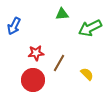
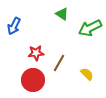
green triangle: rotated 40 degrees clockwise
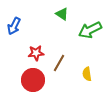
green arrow: moved 2 px down
yellow semicircle: rotated 144 degrees counterclockwise
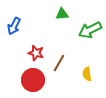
green triangle: rotated 40 degrees counterclockwise
red star: rotated 21 degrees clockwise
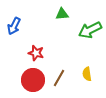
brown line: moved 15 px down
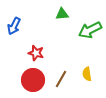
brown line: moved 2 px right, 1 px down
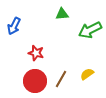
yellow semicircle: rotated 64 degrees clockwise
red circle: moved 2 px right, 1 px down
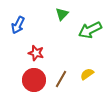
green triangle: rotated 40 degrees counterclockwise
blue arrow: moved 4 px right, 1 px up
red circle: moved 1 px left, 1 px up
